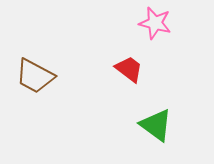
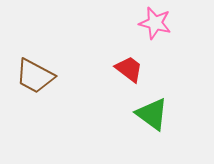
green triangle: moved 4 px left, 11 px up
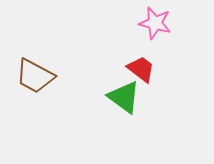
red trapezoid: moved 12 px right
green triangle: moved 28 px left, 17 px up
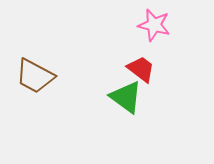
pink star: moved 1 px left, 2 px down
green triangle: moved 2 px right
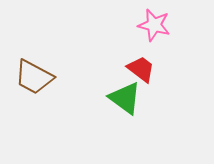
brown trapezoid: moved 1 px left, 1 px down
green triangle: moved 1 px left, 1 px down
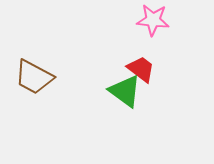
pink star: moved 1 px left, 5 px up; rotated 8 degrees counterclockwise
green triangle: moved 7 px up
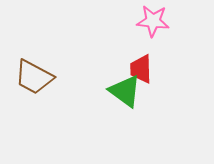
pink star: moved 1 px down
red trapezoid: rotated 128 degrees counterclockwise
